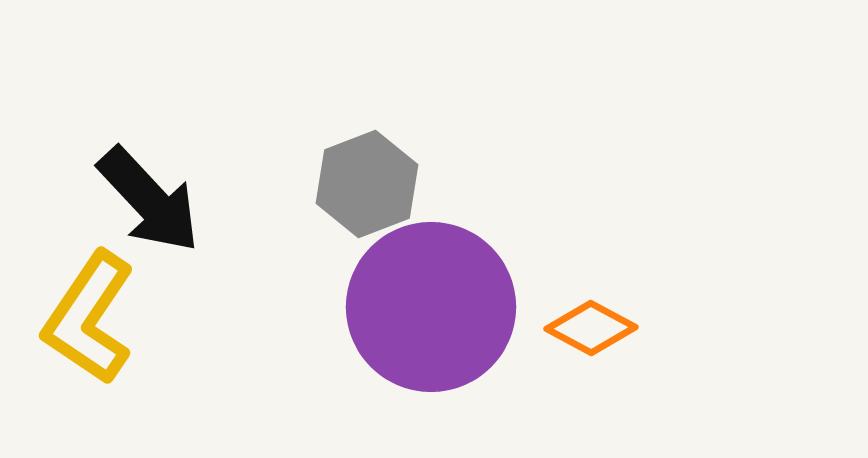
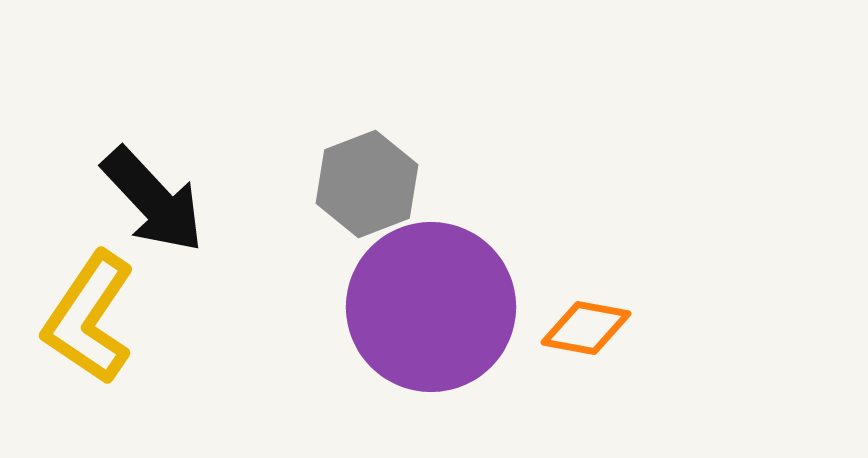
black arrow: moved 4 px right
orange diamond: moved 5 px left; rotated 18 degrees counterclockwise
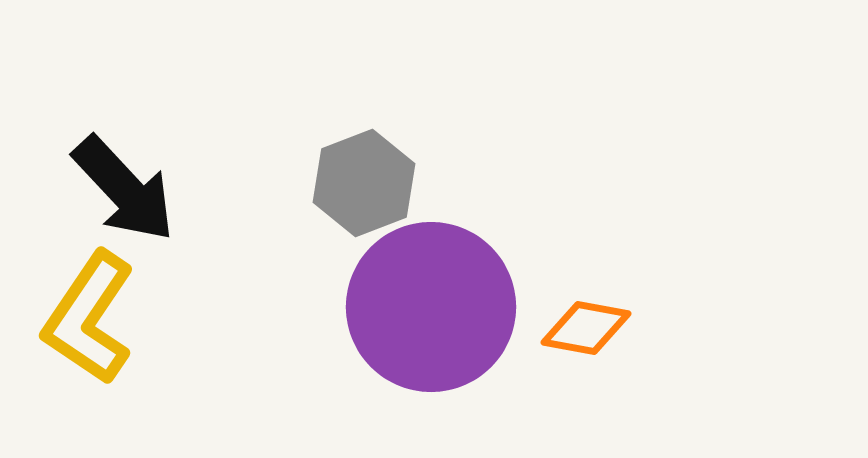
gray hexagon: moved 3 px left, 1 px up
black arrow: moved 29 px left, 11 px up
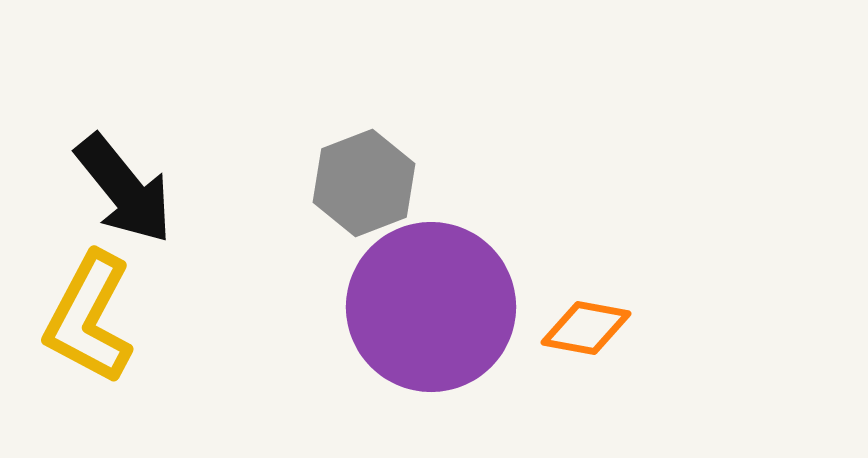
black arrow: rotated 4 degrees clockwise
yellow L-shape: rotated 6 degrees counterclockwise
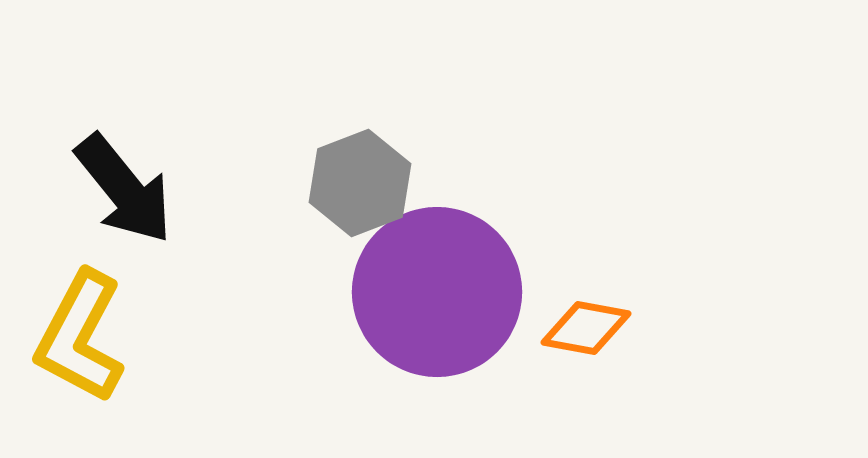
gray hexagon: moved 4 px left
purple circle: moved 6 px right, 15 px up
yellow L-shape: moved 9 px left, 19 px down
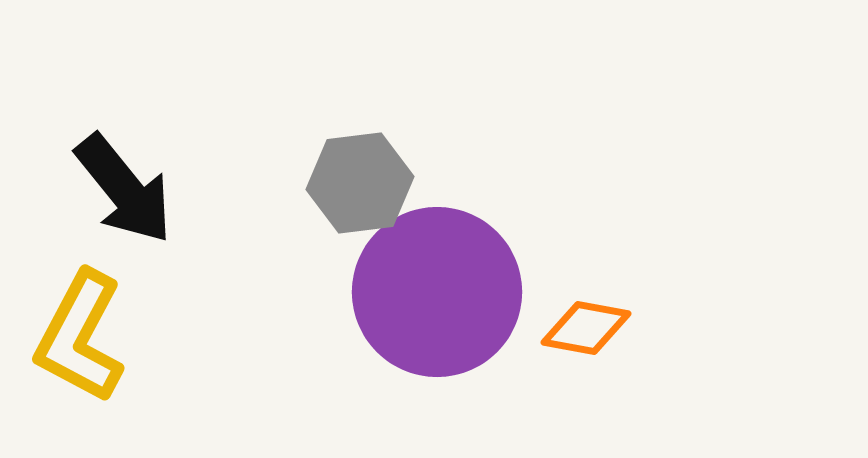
gray hexagon: rotated 14 degrees clockwise
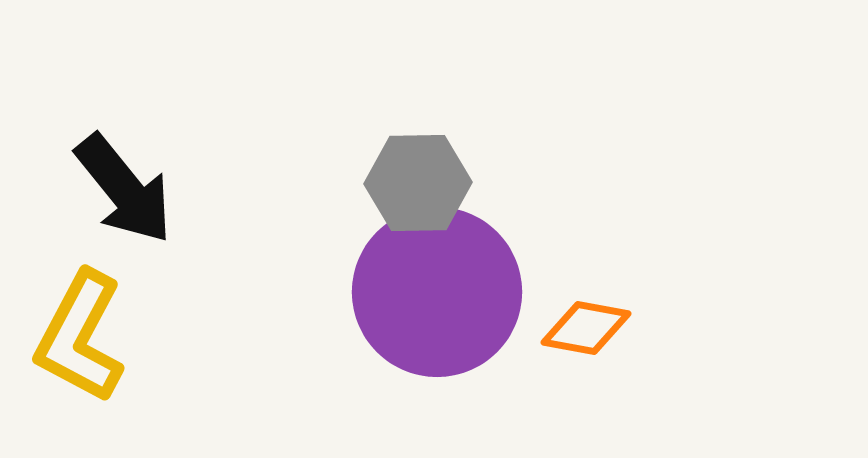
gray hexagon: moved 58 px right; rotated 6 degrees clockwise
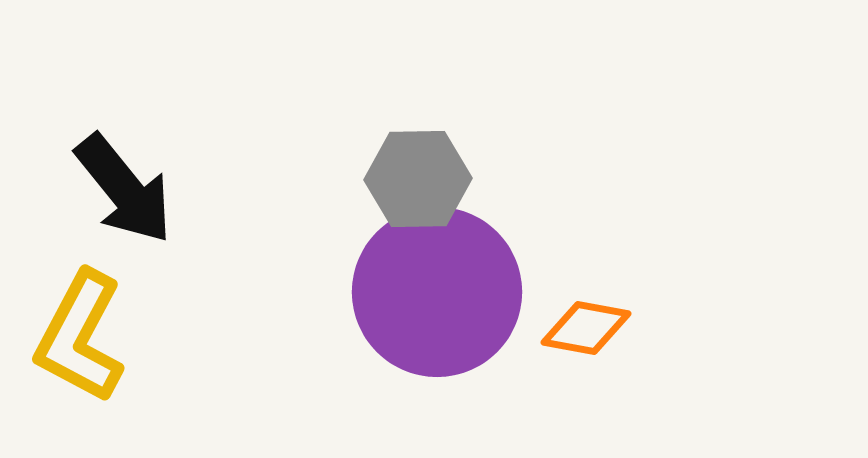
gray hexagon: moved 4 px up
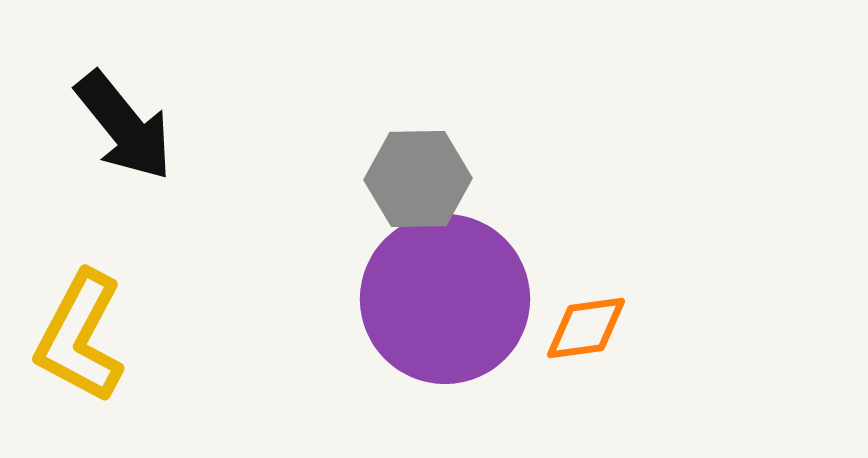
black arrow: moved 63 px up
purple circle: moved 8 px right, 7 px down
orange diamond: rotated 18 degrees counterclockwise
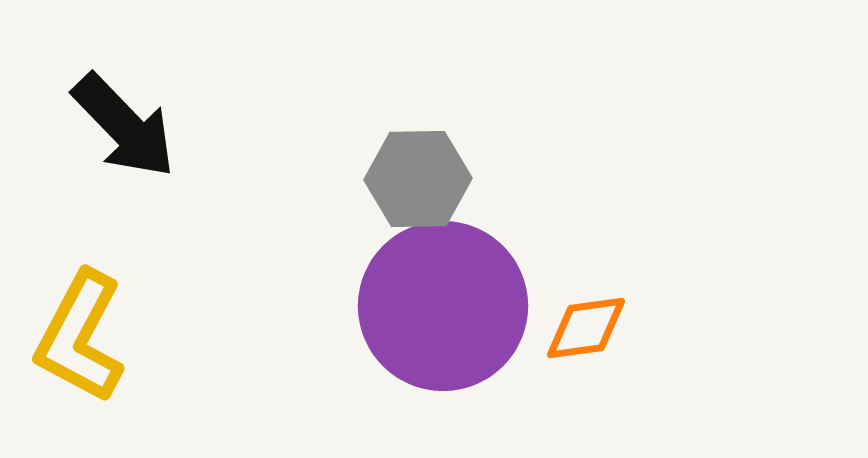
black arrow: rotated 5 degrees counterclockwise
purple circle: moved 2 px left, 7 px down
